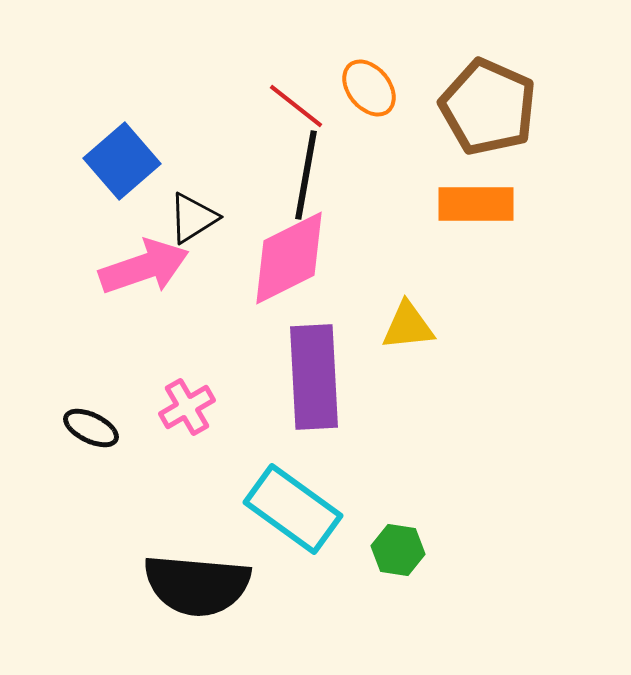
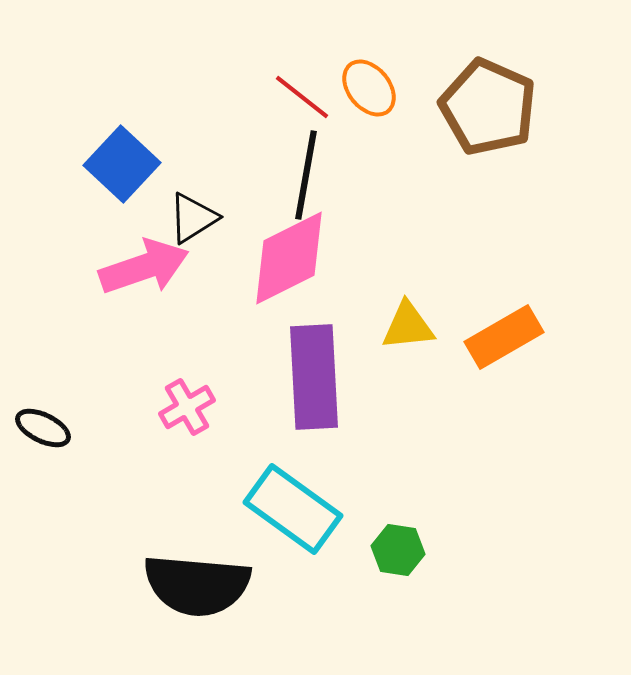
red line: moved 6 px right, 9 px up
blue square: moved 3 px down; rotated 6 degrees counterclockwise
orange rectangle: moved 28 px right, 133 px down; rotated 30 degrees counterclockwise
black ellipse: moved 48 px left
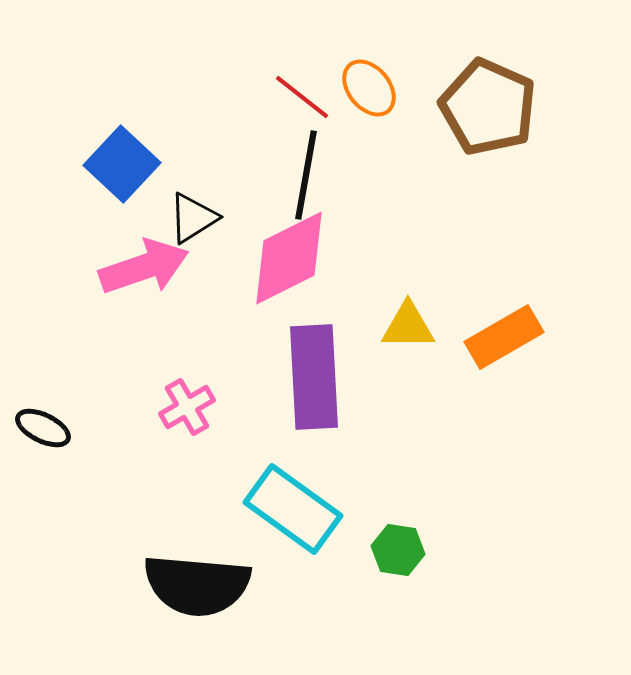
yellow triangle: rotated 6 degrees clockwise
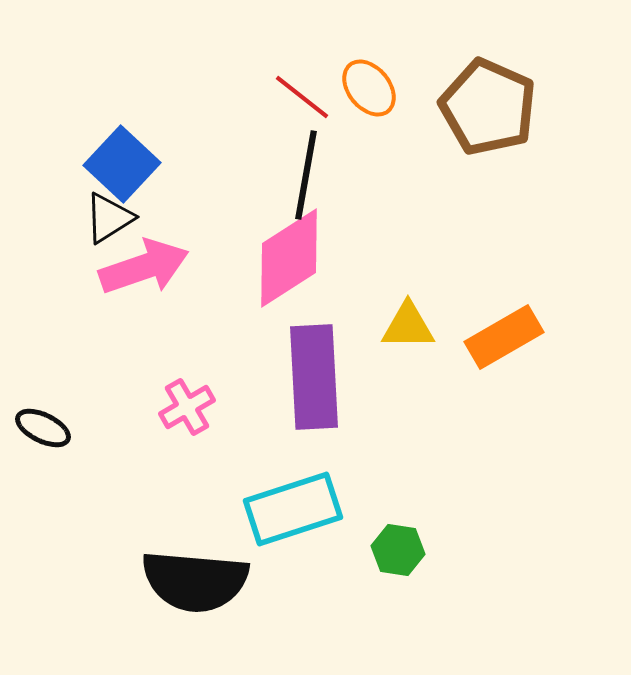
black triangle: moved 84 px left
pink diamond: rotated 6 degrees counterclockwise
cyan rectangle: rotated 54 degrees counterclockwise
black semicircle: moved 2 px left, 4 px up
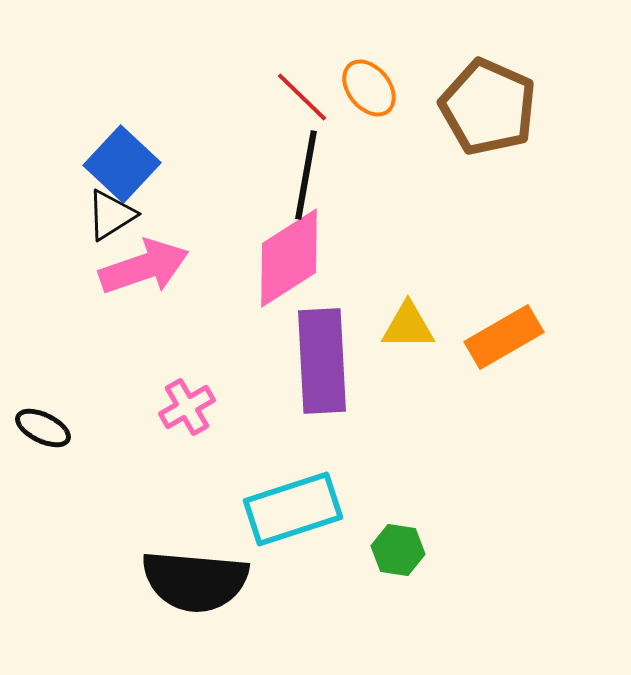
red line: rotated 6 degrees clockwise
black triangle: moved 2 px right, 3 px up
purple rectangle: moved 8 px right, 16 px up
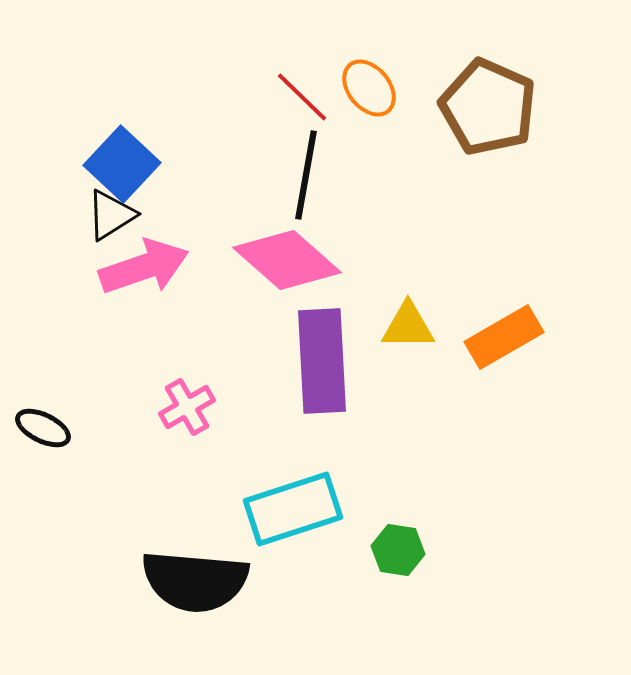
pink diamond: moved 2 px left, 2 px down; rotated 74 degrees clockwise
